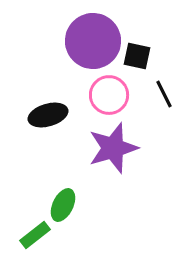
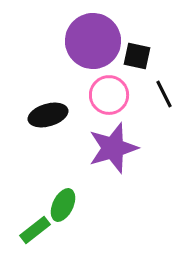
green rectangle: moved 5 px up
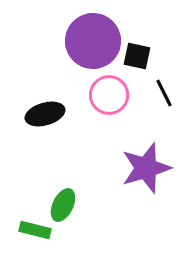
black line: moved 1 px up
black ellipse: moved 3 px left, 1 px up
purple star: moved 33 px right, 20 px down
green rectangle: rotated 52 degrees clockwise
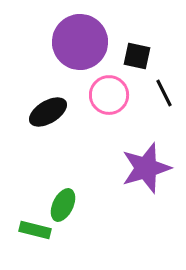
purple circle: moved 13 px left, 1 px down
black ellipse: moved 3 px right, 2 px up; rotated 15 degrees counterclockwise
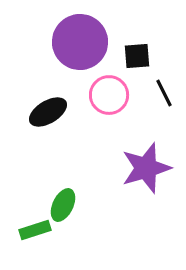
black square: rotated 16 degrees counterclockwise
green rectangle: rotated 32 degrees counterclockwise
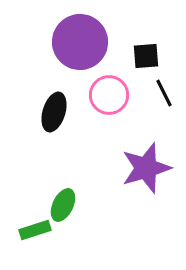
black square: moved 9 px right
black ellipse: moved 6 px right; rotated 42 degrees counterclockwise
